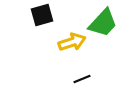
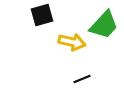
green trapezoid: moved 1 px right, 2 px down
yellow arrow: rotated 32 degrees clockwise
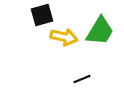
green trapezoid: moved 4 px left, 6 px down; rotated 12 degrees counterclockwise
yellow arrow: moved 8 px left, 5 px up
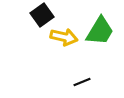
black square: rotated 20 degrees counterclockwise
black line: moved 3 px down
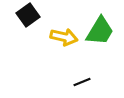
black square: moved 14 px left
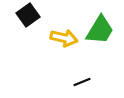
green trapezoid: moved 1 px up
yellow arrow: moved 1 px down
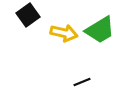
green trapezoid: rotated 28 degrees clockwise
yellow arrow: moved 5 px up
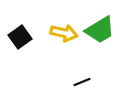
black square: moved 8 px left, 22 px down
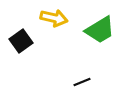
yellow arrow: moved 10 px left, 15 px up
black square: moved 1 px right, 4 px down
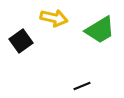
black line: moved 4 px down
